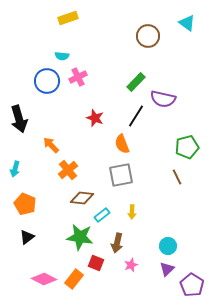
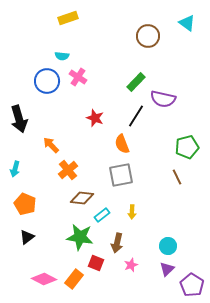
pink cross: rotated 30 degrees counterclockwise
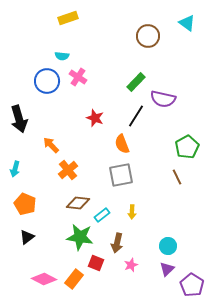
green pentagon: rotated 15 degrees counterclockwise
brown diamond: moved 4 px left, 5 px down
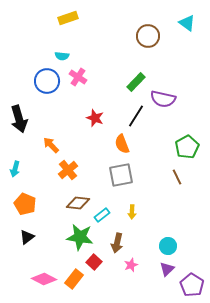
red square: moved 2 px left, 1 px up; rotated 21 degrees clockwise
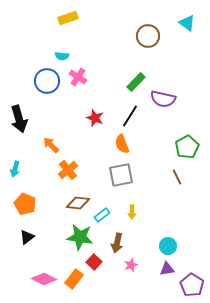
black line: moved 6 px left
purple triangle: rotated 35 degrees clockwise
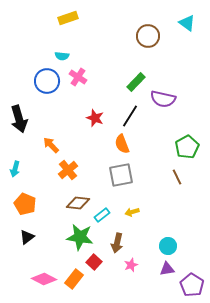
yellow arrow: rotated 72 degrees clockwise
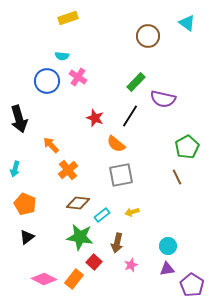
orange semicircle: moved 6 px left; rotated 30 degrees counterclockwise
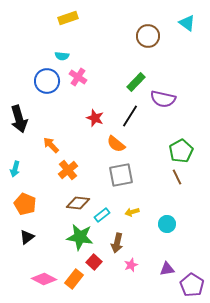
green pentagon: moved 6 px left, 4 px down
cyan circle: moved 1 px left, 22 px up
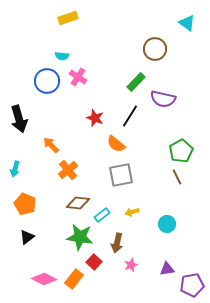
brown circle: moved 7 px right, 13 px down
purple pentagon: rotated 30 degrees clockwise
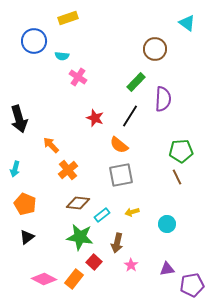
blue circle: moved 13 px left, 40 px up
purple semicircle: rotated 100 degrees counterclockwise
orange semicircle: moved 3 px right, 1 px down
green pentagon: rotated 25 degrees clockwise
pink star: rotated 16 degrees counterclockwise
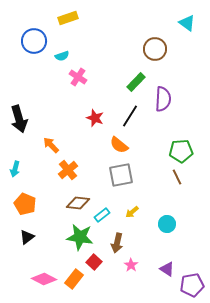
cyan semicircle: rotated 24 degrees counterclockwise
yellow arrow: rotated 24 degrees counterclockwise
purple triangle: rotated 42 degrees clockwise
